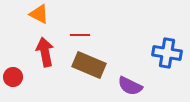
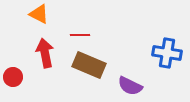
red arrow: moved 1 px down
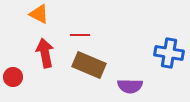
blue cross: moved 2 px right
purple semicircle: rotated 25 degrees counterclockwise
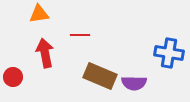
orange triangle: rotated 35 degrees counterclockwise
brown rectangle: moved 11 px right, 11 px down
purple semicircle: moved 4 px right, 3 px up
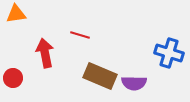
orange triangle: moved 23 px left
red line: rotated 18 degrees clockwise
blue cross: rotated 8 degrees clockwise
red circle: moved 1 px down
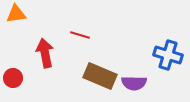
blue cross: moved 1 px left, 2 px down
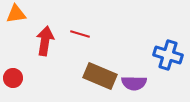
red line: moved 1 px up
red arrow: moved 12 px up; rotated 20 degrees clockwise
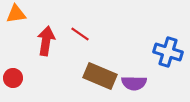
red line: rotated 18 degrees clockwise
red arrow: moved 1 px right
blue cross: moved 3 px up
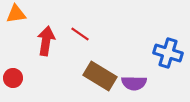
blue cross: moved 1 px down
brown rectangle: rotated 8 degrees clockwise
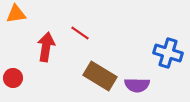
red line: moved 1 px up
red arrow: moved 6 px down
purple semicircle: moved 3 px right, 2 px down
